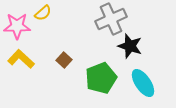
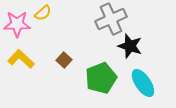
pink star: moved 2 px up
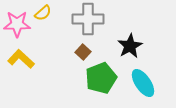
gray cross: moved 23 px left; rotated 24 degrees clockwise
black star: rotated 25 degrees clockwise
brown square: moved 19 px right, 8 px up
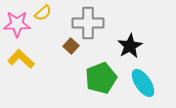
gray cross: moved 4 px down
brown square: moved 12 px left, 6 px up
